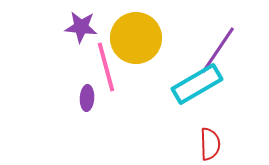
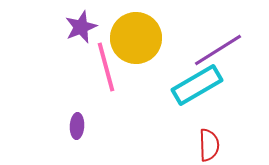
purple star: rotated 28 degrees counterclockwise
purple line: rotated 24 degrees clockwise
cyan rectangle: moved 1 px down
purple ellipse: moved 10 px left, 28 px down
red semicircle: moved 1 px left, 1 px down
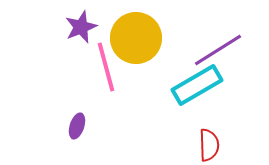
purple ellipse: rotated 15 degrees clockwise
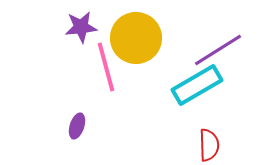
purple star: rotated 16 degrees clockwise
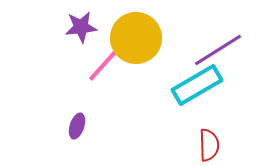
pink line: moved 1 px right, 6 px up; rotated 57 degrees clockwise
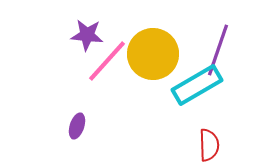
purple star: moved 6 px right, 8 px down; rotated 12 degrees clockwise
yellow circle: moved 17 px right, 16 px down
purple line: rotated 39 degrees counterclockwise
